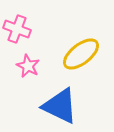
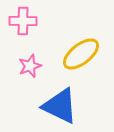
pink cross: moved 6 px right, 8 px up; rotated 20 degrees counterclockwise
pink star: moved 2 px right; rotated 25 degrees clockwise
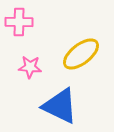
pink cross: moved 4 px left, 1 px down
pink star: moved 1 px down; rotated 25 degrees clockwise
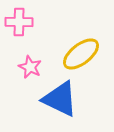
pink star: rotated 20 degrees clockwise
blue triangle: moved 7 px up
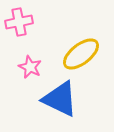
pink cross: rotated 12 degrees counterclockwise
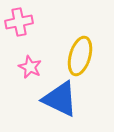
yellow ellipse: moved 1 px left, 2 px down; rotated 36 degrees counterclockwise
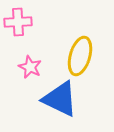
pink cross: moved 1 px left; rotated 8 degrees clockwise
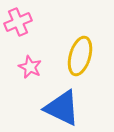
pink cross: rotated 20 degrees counterclockwise
blue triangle: moved 2 px right, 9 px down
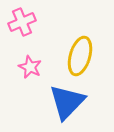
pink cross: moved 4 px right
blue triangle: moved 5 px right, 6 px up; rotated 48 degrees clockwise
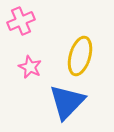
pink cross: moved 1 px left, 1 px up
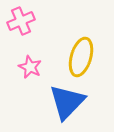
yellow ellipse: moved 1 px right, 1 px down
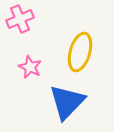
pink cross: moved 1 px left, 2 px up
yellow ellipse: moved 1 px left, 5 px up
